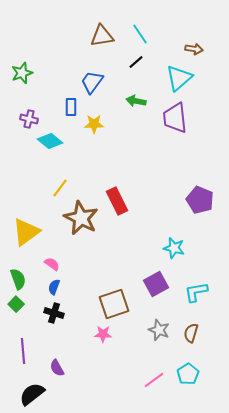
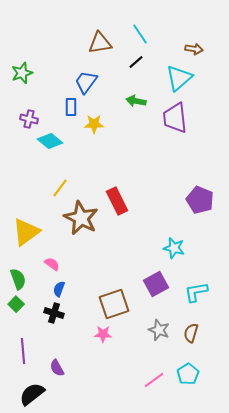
brown triangle: moved 2 px left, 7 px down
blue trapezoid: moved 6 px left
blue semicircle: moved 5 px right, 2 px down
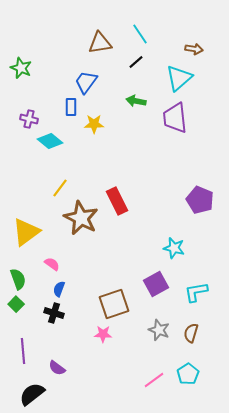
green star: moved 1 px left, 5 px up; rotated 30 degrees counterclockwise
purple semicircle: rotated 24 degrees counterclockwise
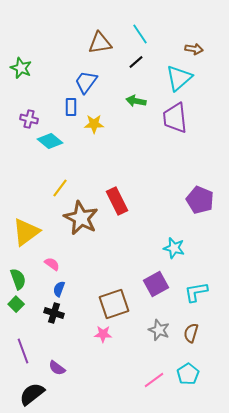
purple line: rotated 15 degrees counterclockwise
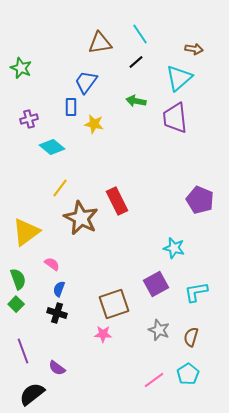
purple cross: rotated 30 degrees counterclockwise
yellow star: rotated 12 degrees clockwise
cyan diamond: moved 2 px right, 6 px down
black cross: moved 3 px right
brown semicircle: moved 4 px down
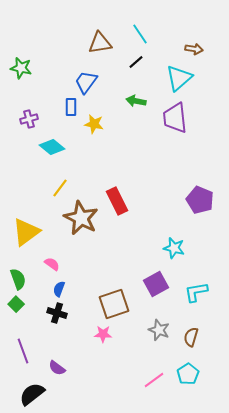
green star: rotated 10 degrees counterclockwise
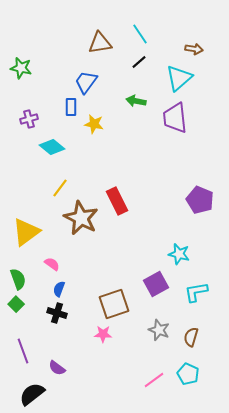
black line: moved 3 px right
cyan star: moved 5 px right, 6 px down
cyan pentagon: rotated 15 degrees counterclockwise
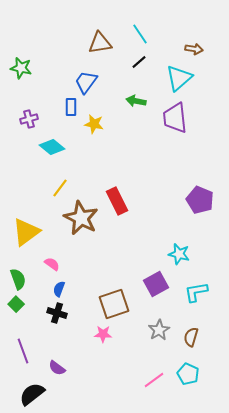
gray star: rotated 20 degrees clockwise
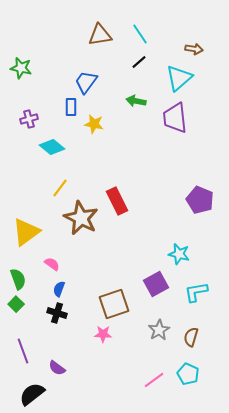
brown triangle: moved 8 px up
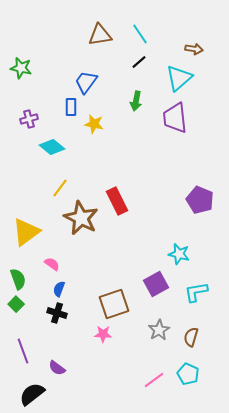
green arrow: rotated 90 degrees counterclockwise
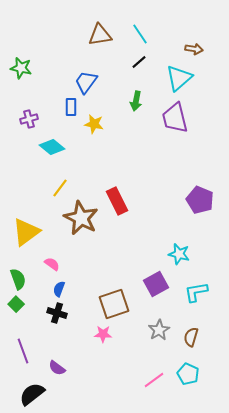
purple trapezoid: rotated 8 degrees counterclockwise
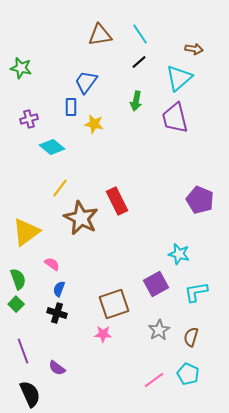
black semicircle: moved 2 px left; rotated 104 degrees clockwise
